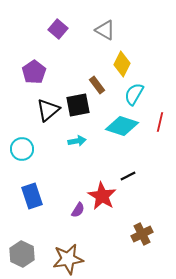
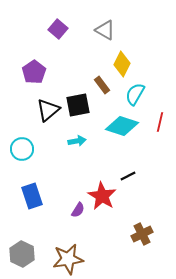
brown rectangle: moved 5 px right
cyan semicircle: moved 1 px right
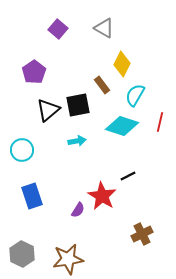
gray triangle: moved 1 px left, 2 px up
cyan semicircle: moved 1 px down
cyan circle: moved 1 px down
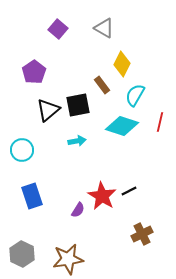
black line: moved 1 px right, 15 px down
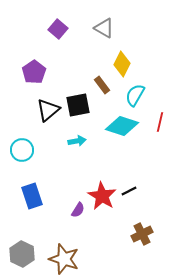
brown star: moved 4 px left; rotated 28 degrees clockwise
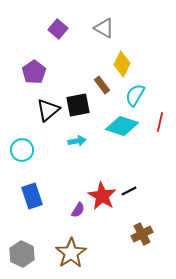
brown star: moved 7 px right, 6 px up; rotated 20 degrees clockwise
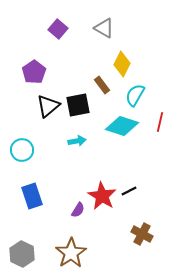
black triangle: moved 4 px up
brown cross: rotated 35 degrees counterclockwise
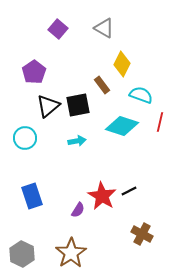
cyan semicircle: moved 6 px right; rotated 80 degrees clockwise
cyan circle: moved 3 px right, 12 px up
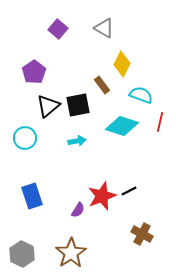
red star: rotated 20 degrees clockwise
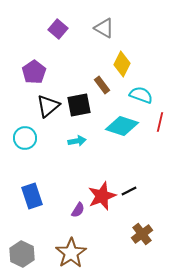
black square: moved 1 px right
brown cross: rotated 25 degrees clockwise
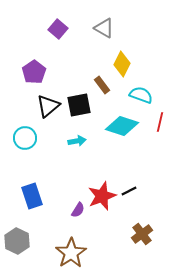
gray hexagon: moved 5 px left, 13 px up
